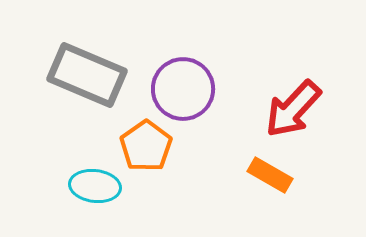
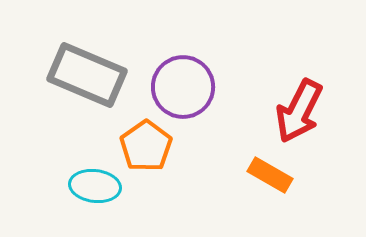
purple circle: moved 2 px up
red arrow: moved 6 px right, 2 px down; rotated 16 degrees counterclockwise
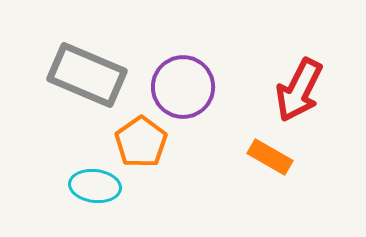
red arrow: moved 21 px up
orange pentagon: moved 5 px left, 4 px up
orange rectangle: moved 18 px up
